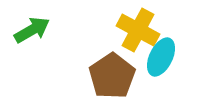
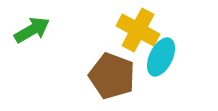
brown pentagon: rotated 18 degrees counterclockwise
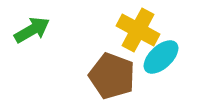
cyan ellipse: rotated 21 degrees clockwise
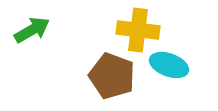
yellow cross: rotated 21 degrees counterclockwise
cyan ellipse: moved 8 px right, 8 px down; rotated 63 degrees clockwise
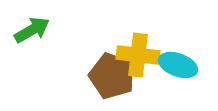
yellow cross: moved 25 px down
cyan ellipse: moved 9 px right
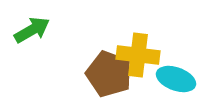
cyan ellipse: moved 2 px left, 14 px down
brown pentagon: moved 3 px left, 2 px up
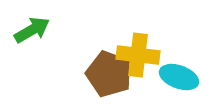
cyan ellipse: moved 3 px right, 2 px up
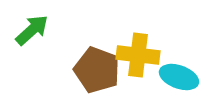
green arrow: rotated 12 degrees counterclockwise
brown pentagon: moved 12 px left, 4 px up
